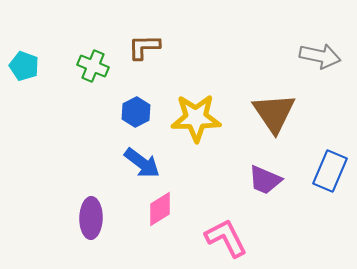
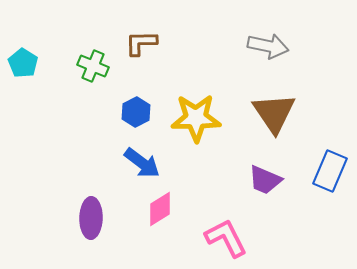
brown L-shape: moved 3 px left, 4 px up
gray arrow: moved 52 px left, 10 px up
cyan pentagon: moved 1 px left, 3 px up; rotated 12 degrees clockwise
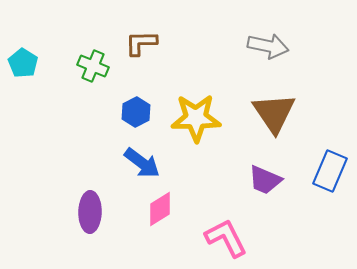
purple ellipse: moved 1 px left, 6 px up
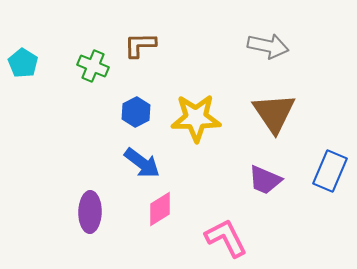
brown L-shape: moved 1 px left, 2 px down
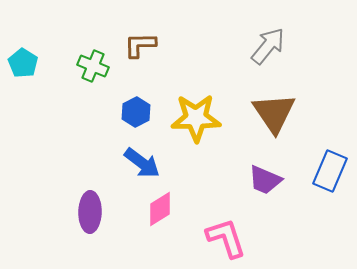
gray arrow: rotated 63 degrees counterclockwise
pink L-shape: rotated 9 degrees clockwise
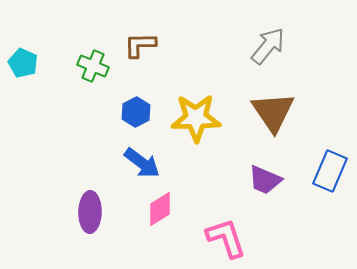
cyan pentagon: rotated 8 degrees counterclockwise
brown triangle: moved 1 px left, 1 px up
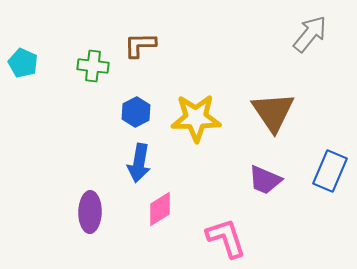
gray arrow: moved 42 px right, 12 px up
green cross: rotated 16 degrees counterclockwise
blue arrow: moved 3 px left; rotated 63 degrees clockwise
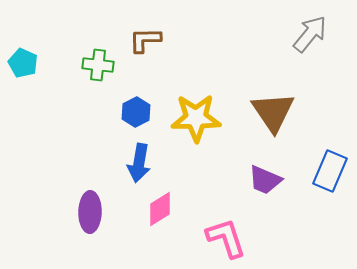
brown L-shape: moved 5 px right, 5 px up
green cross: moved 5 px right, 1 px up
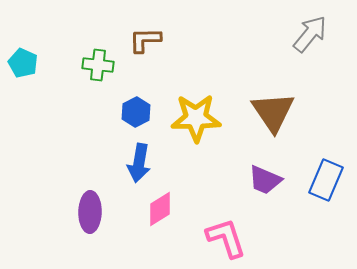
blue rectangle: moved 4 px left, 9 px down
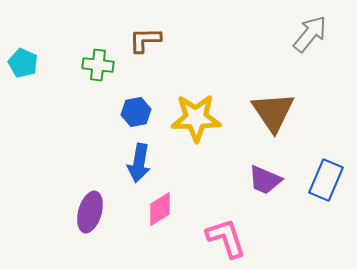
blue hexagon: rotated 16 degrees clockwise
purple ellipse: rotated 15 degrees clockwise
